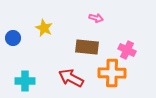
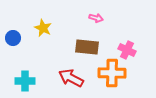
yellow star: moved 1 px left
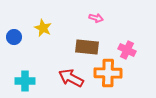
blue circle: moved 1 px right, 1 px up
orange cross: moved 4 px left
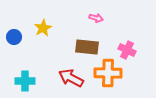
yellow star: rotated 18 degrees clockwise
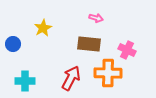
blue circle: moved 1 px left, 7 px down
brown rectangle: moved 2 px right, 3 px up
red arrow: rotated 90 degrees clockwise
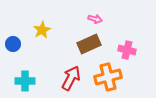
pink arrow: moved 1 px left, 1 px down
yellow star: moved 1 px left, 2 px down
brown rectangle: rotated 30 degrees counterclockwise
pink cross: rotated 12 degrees counterclockwise
orange cross: moved 4 px down; rotated 16 degrees counterclockwise
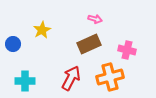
orange cross: moved 2 px right
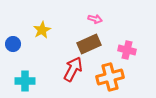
red arrow: moved 2 px right, 9 px up
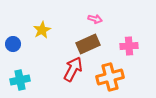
brown rectangle: moved 1 px left
pink cross: moved 2 px right, 4 px up; rotated 18 degrees counterclockwise
cyan cross: moved 5 px left, 1 px up; rotated 12 degrees counterclockwise
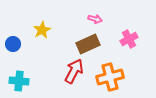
pink cross: moved 7 px up; rotated 24 degrees counterclockwise
red arrow: moved 1 px right, 2 px down
cyan cross: moved 1 px left, 1 px down; rotated 18 degrees clockwise
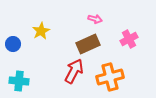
yellow star: moved 1 px left, 1 px down
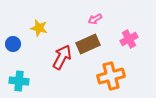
pink arrow: rotated 136 degrees clockwise
yellow star: moved 2 px left, 3 px up; rotated 30 degrees counterclockwise
red arrow: moved 12 px left, 14 px up
orange cross: moved 1 px right, 1 px up
